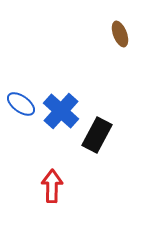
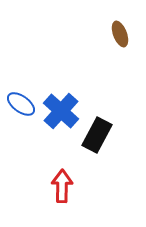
red arrow: moved 10 px right
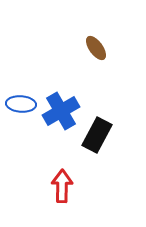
brown ellipse: moved 24 px left, 14 px down; rotated 15 degrees counterclockwise
blue ellipse: rotated 32 degrees counterclockwise
blue cross: rotated 18 degrees clockwise
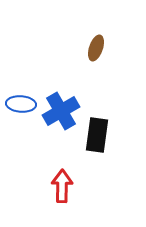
brown ellipse: rotated 55 degrees clockwise
black rectangle: rotated 20 degrees counterclockwise
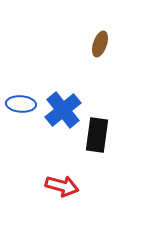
brown ellipse: moved 4 px right, 4 px up
blue cross: moved 2 px right, 1 px up; rotated 9 degrees counterclockwise
red arrow: rotated 104 degrees clockwise
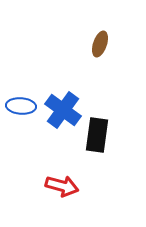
blue ellipse: moved 2 px down
blue cross: rotated 15 degrees counterclockwise
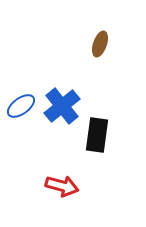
blue ellipse: rotated 40 degrees counterclockwise
blue cross: moved 1 px left, 4 px up; rotated 15 degrees clockwise
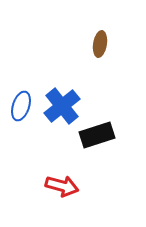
brown ellipse: rotated 10 degrees counterclockwise
blue ellipse: rotated 36 degrees counterclockwise
black rectangle: rotated 64 degrees clockwise
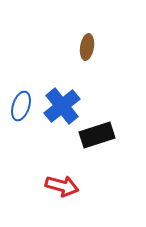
brown ellipse: moved 13 px left, 3 px down
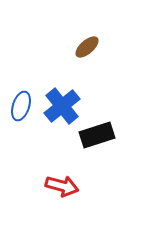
brown ellipse: rotated 40 degrees clockwise
